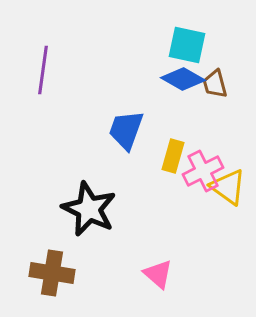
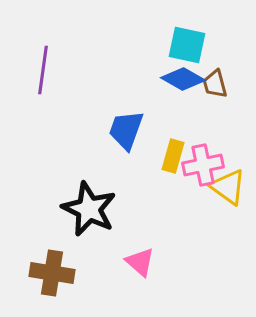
pink cross: moved 6 px up; rotated 15 degrees clockwise
pink triangle: moved 18 px left, 12 px up
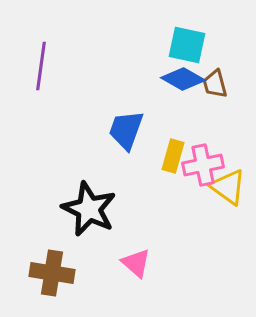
purple line: moved 2 px left, 4 px up
pink triangle: moved 4 px left, 1 px down
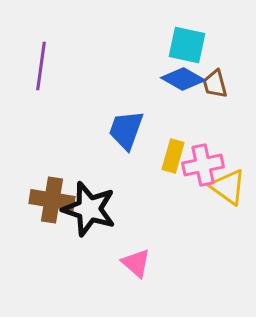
black star: rotated 8 degrees counterclockwise
brown cross: moved 73 px up
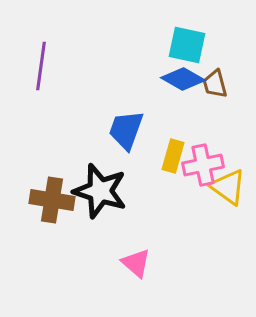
black star: moved 11 px right, 18 px up
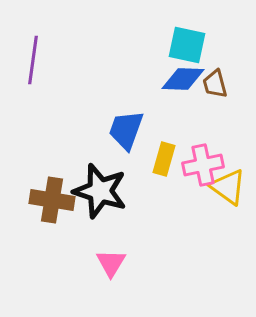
purple line: moved 8 px left, 6 px up
blue diamond: rotated 27 degrees counterclockwise
yellow rectangle: moved 9 px left, 3 px down
pink triangle: moved 25 px left; rotated 20 degrees clockwise
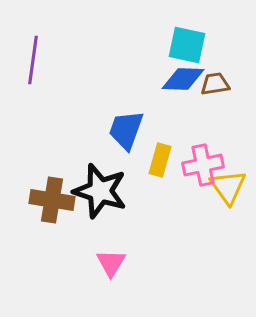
brown trapezoid: rotated 96 degrees clockwise
yellow rectangle: moved 4 px left, 1 px down
yellow triangle: rotated 18 degrees clockwise
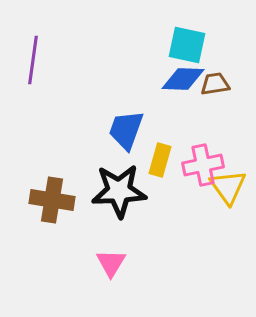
black star: moved 19 px right; rotated 20 degrees counterclockwise
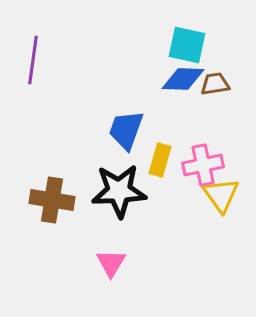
yellow triangle: moved 7 px left, 8 px down
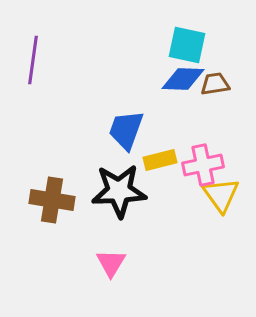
yellow rectangle: rotated 60 degrees clockwise
